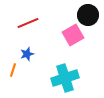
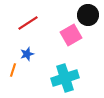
red line: rotated 10 degrees counterclockwise
pink square: moved 2 px left
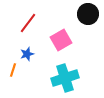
black circle: moved 1 px up
red line: rotated 20 degrees counterclockwise
pink square: moved 10 px left, 5 px down
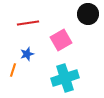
red line: rotated 45 degrees clockwise
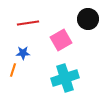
black circle: moved 5 px down
blue star: moved 4 px left, 1 px up; rotated 16 degrees clockwise
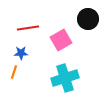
red line: moved 5 px down
blue star: moved 2 px left
orange line: moved 1 px right, 2 px down
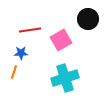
red line: moved 2 px right, 2 px down
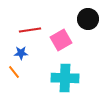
orange line: rotated 56 degrees counterclockwise
cyan cross: rotated 20 degrees clockwise
